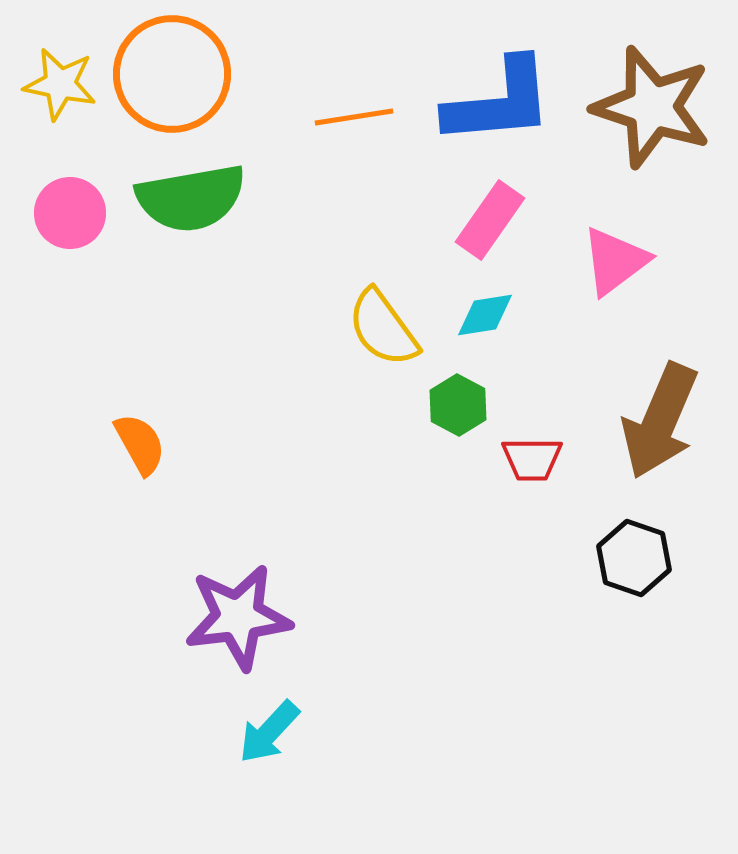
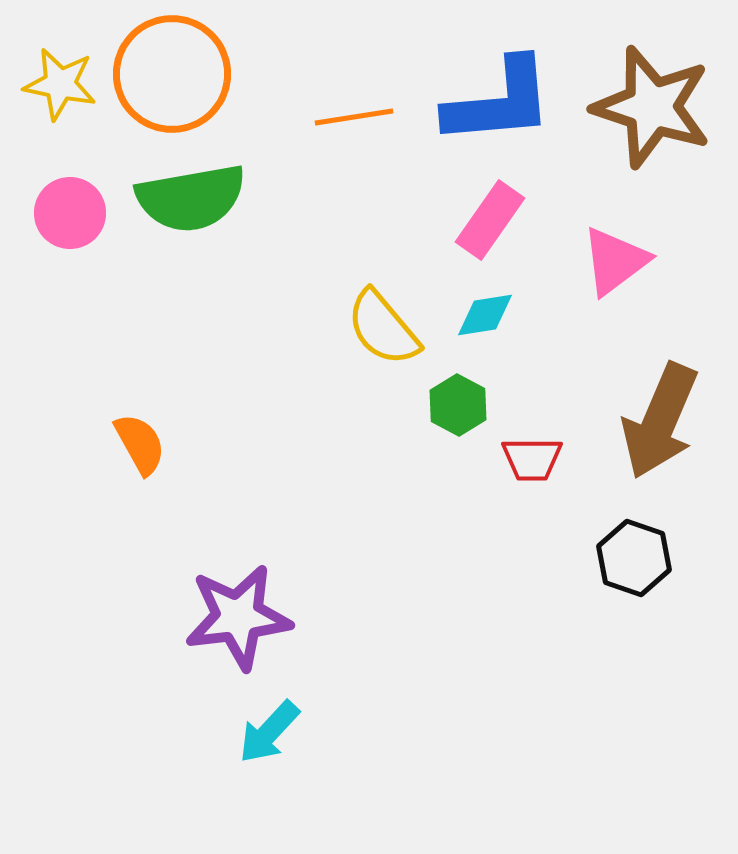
yellow semicircle: rotated 4 degrees counterclockwise
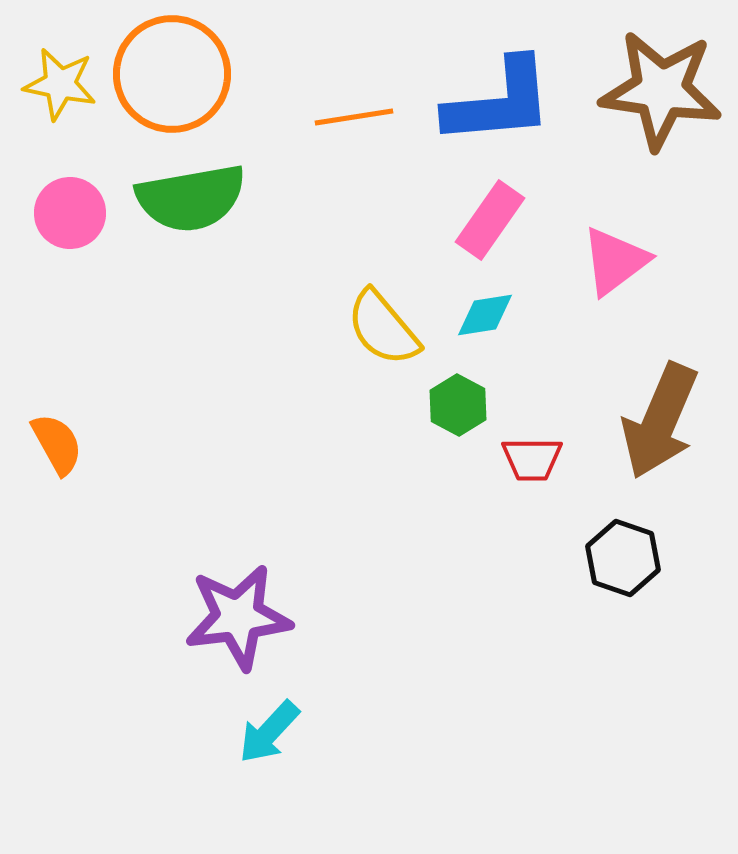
brown star: moved 9 px right, 17 px up; rotated 10 degrees counterclockwise
orange semicircle: moved 83 px left
black hexagon: moved 11 px left
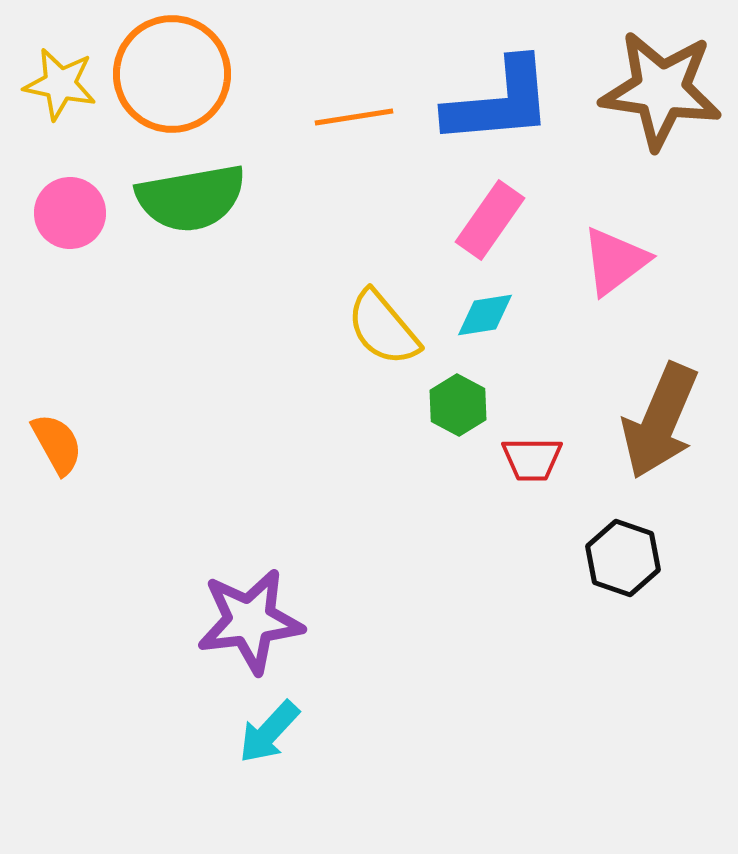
purple star: moved 12 px right, 4 px down
